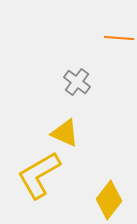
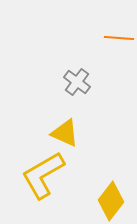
yellow L-shape: moved 4 px right
yellow diamond: moved 2 px right, 1 px down
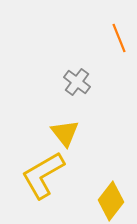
orange line: rotated 64 degrees clockwise
yellow triangle: rotated 28 degrees clockwise
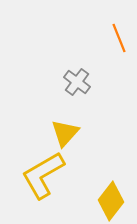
yellow triangle: rotated 20 degrees clockwise
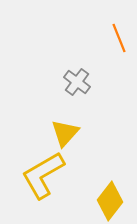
yellow diamond: moved 1 px left
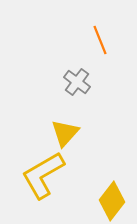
orange line: moved 19 px left, 2 px down
yellow diamond: moved 2 px right
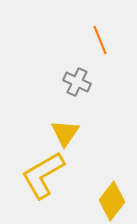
gray cross: rotated 12 degrees counterclockwise
yellow triangle: rotated 8 degrees counterclockwise
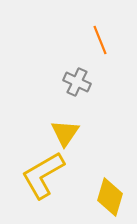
yellow diamond: moved 2 px left, 4 px up; rotated 21 degrees counterclockwise
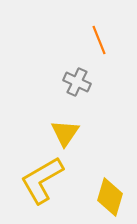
orange line: moved 1 px left
yellow L-shape: moved 1 px left, 5 px down
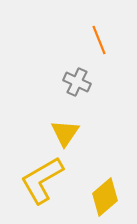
yellow diamond: moved 5 px left; rotated 33 degrees clockwise
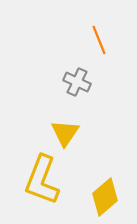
yellow L-shape: rotated 39 degrees counterclockwise
